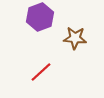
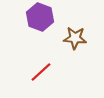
purple hexagon: rotated 20 degrees counterclockwise
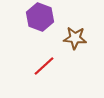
red line: moved 3 px right, 6 px up
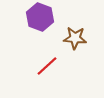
red line: moved 3 px right
